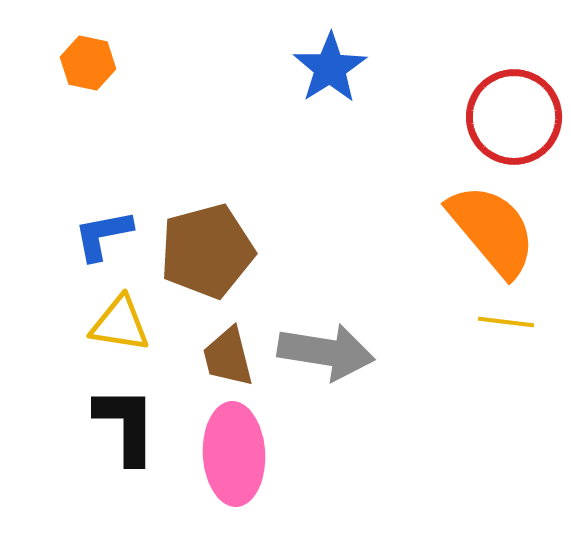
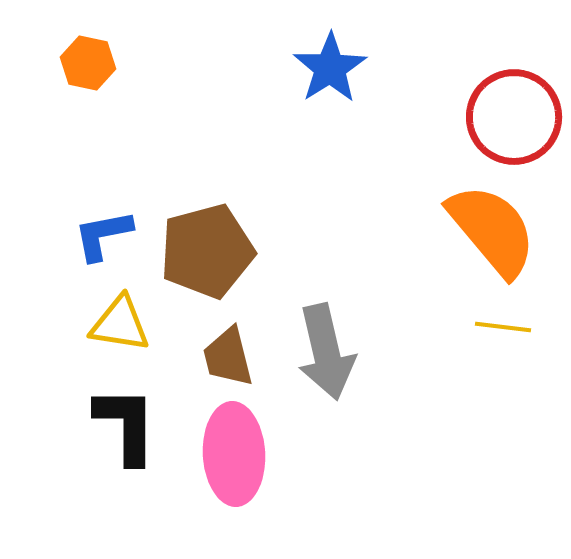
yellow line: moved 3 px left, 5 px down
gray arrow: rotated 68 degrees clockwise
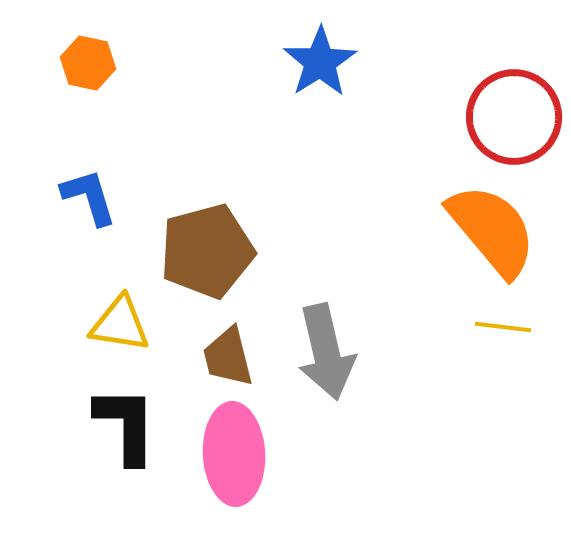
blue star: moved 10 px left, 6 px up
blue L-shape: moved 14 px left, 38 px up; rotated 84 degrees clockwise
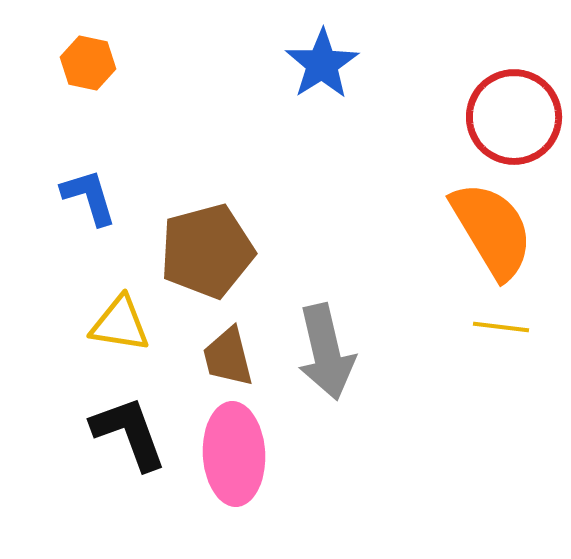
blue star: moved 2 px right, 2 px down
orange semicircle: rotated 9 degrees clockwise
yellow line: moved 2 px left
black L-shape: moved 3 px right, 8 px down; rotated 20 degrees counterclockwise
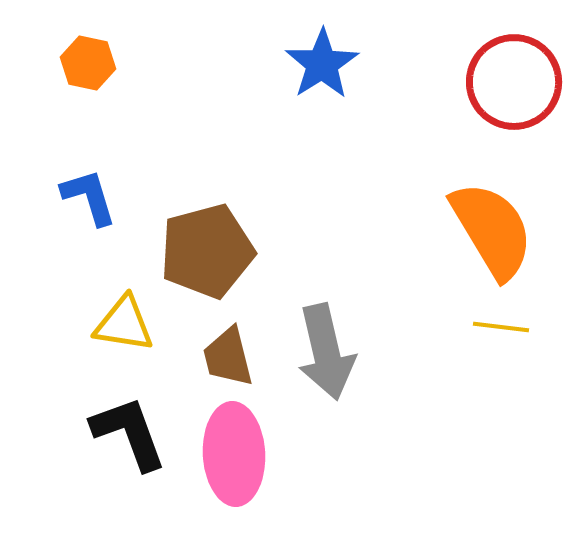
red circle: moved 35 px up
yellow triangle: moved 4 px right
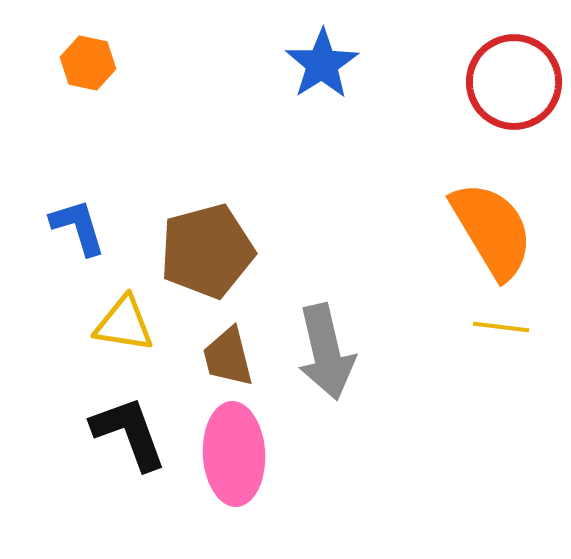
blue L-shape: moved 11 px left, 30 px down
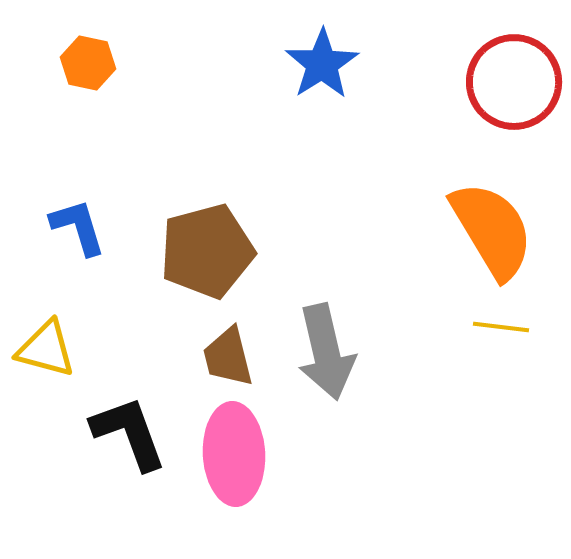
yellow triangle: moved 78 px left, 25 px down; rotated 6 degrees clockwise
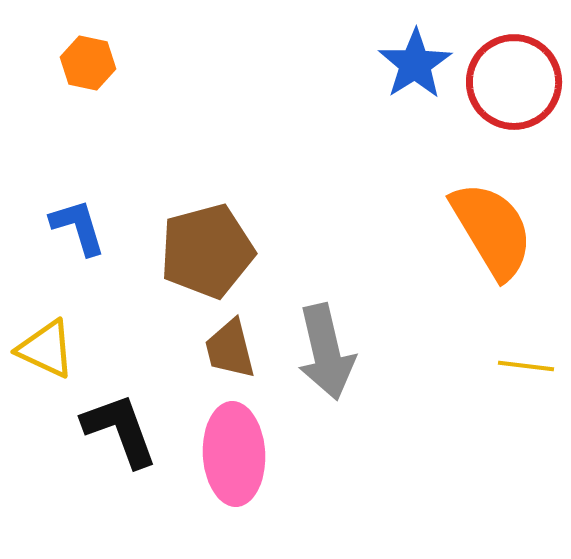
blue star: moved 93 px right
yellow line: moved 25 px right, 39 px down
yellow triangle: rotated 10 degrees clockwise
brown trapezoid: moved 2 px right, 8 px up
black L-shape: moved 9 px left, 3 px up
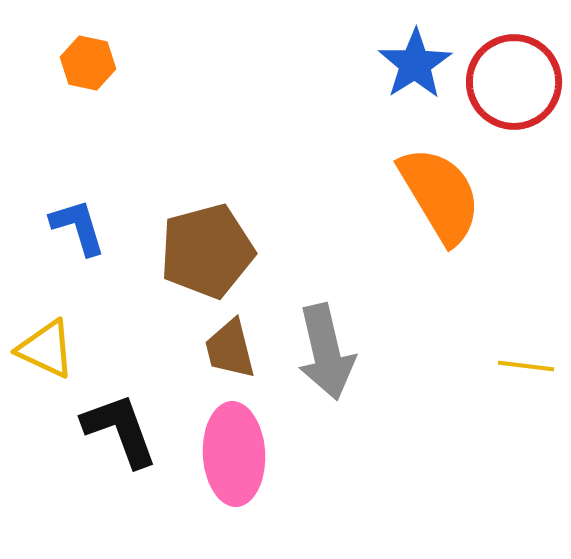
orange semicircle: moved 52 px left, 35 px up
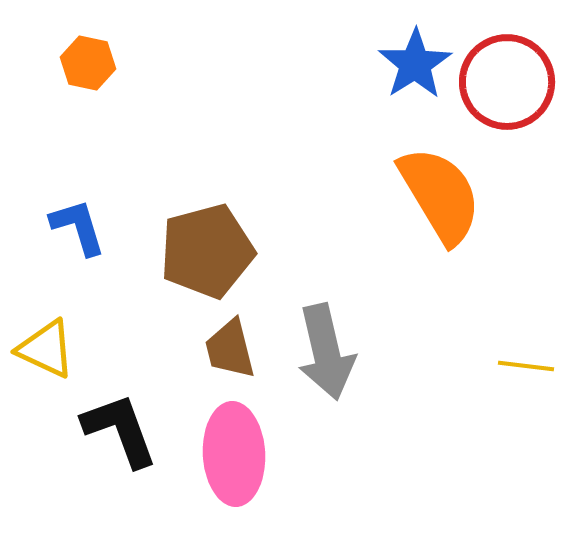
red circle: moved 7 px left
